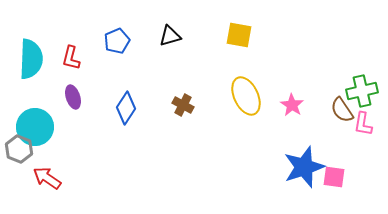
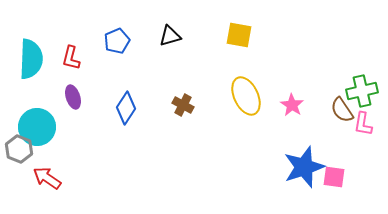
cyan circle: moved 2 px right
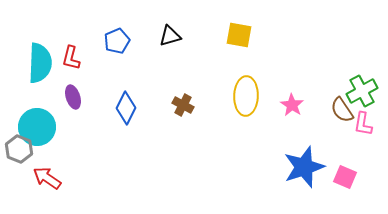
cyan semicircle: moved 9 px right, 4 px down
green cross: rotated 16 degrees counterclockwise
yellow ellipse: rotated 27 degrees clockwise
blue diamond: rotated 8 degrees counterclockwise
pink square: moved 11 px right; rotated 15 degrees clockwise
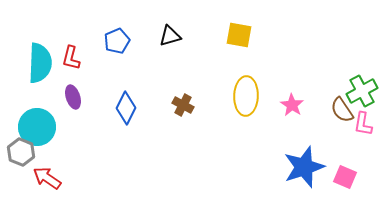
gray hexagon: moved 2 px right, 3 px down
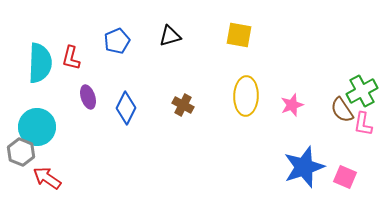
purple ellipse: moved 15 px right
pink star: rotated 20 degrees clockwise
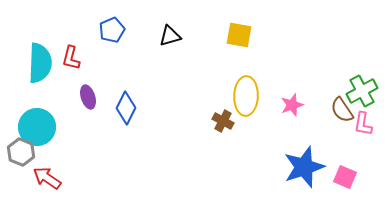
blue pentagon: moved 5 px left, 11 px up
brown cross: moved 40 px right, 16 px down
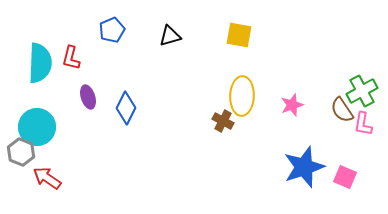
yellow ellipse: moved 4 px left
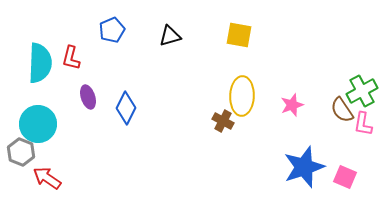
cyan circle: moved 1 px right, 3 px up
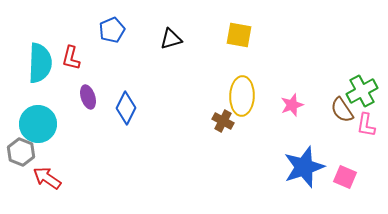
black triangle: moved 1 px right, 3 px down
pink L-shape: moved 3 px right, 1 px down
